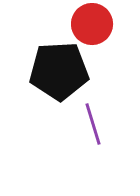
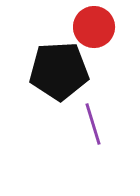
red circle: moved 2 px right, 3 px down
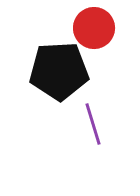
red circle: moved 1 px down
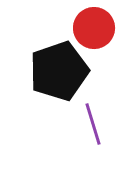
black pentagon: rotated 16 degrees counterclockwise
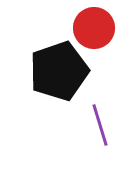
purple line: moved 7 px right, 1 px down
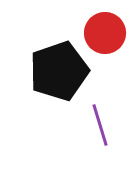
red circle: moved 11 px right, 5 px down
